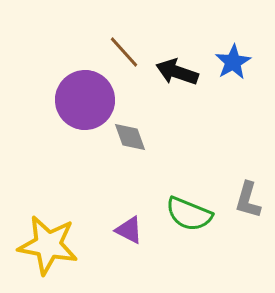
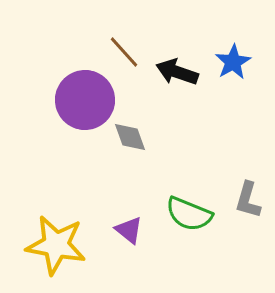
purple triangle: rotated 12 degrees clockwise
yellow star: moved 8 px right
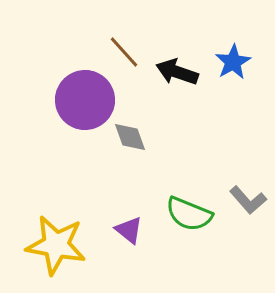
gray L-shape: rotated 57 degrees counterclockwise
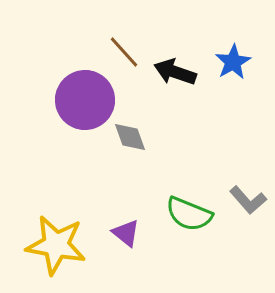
black arrow: moved 2 px left
purple triangle: moved 3 px left, 3 px down
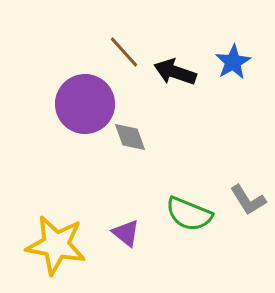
purple circle: moved 4 px down
gray L-shape: rotated 9 degrees clockwise
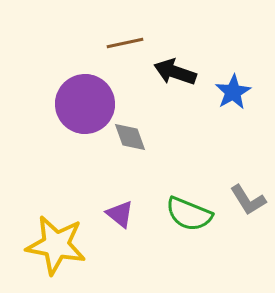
brown line: moved 1 px right, 9 px up; rotated 60 degrees counterclockwise
blue star: moved 30 px down
purple triangle: moved 6 px left, 19 px up
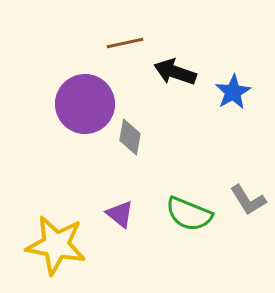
gray diamond: rotated 30 degrees clockwise
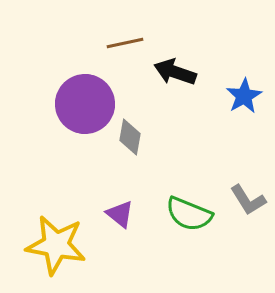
blue star: moved 11 px right, 4 px down
